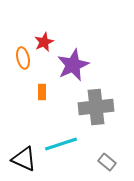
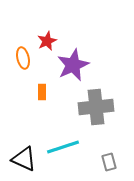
red star: moved 3 px right, 1 px up
cyan line: moved 2 px right, 3 px down
gray rectangle: moved 2 px right; rotated 36 degrees clockwise
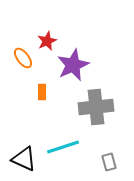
orange ellipse: rotated 25 degrees counterclockwise
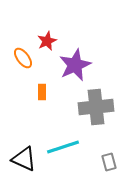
purple star: moved 2 px right
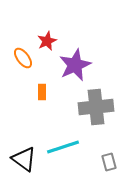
black triangle: rotated 12 degrees clockwise
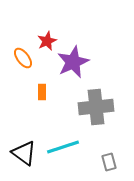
purple star: moved 2 px left, 3 px up
black triangle: moved 6 px up
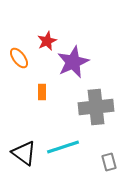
orange ellipse: moved 4 px left
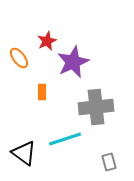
cyan line: moved 2 px right, 8 px up
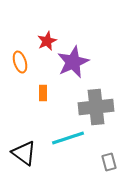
orange ellipse: moved 1 px right, 4 px down; rotated 20 degrees clockwise
orange rectangle: moved 1 px right, 1 px down
cyan line: moved 3 px right, 1 px up
